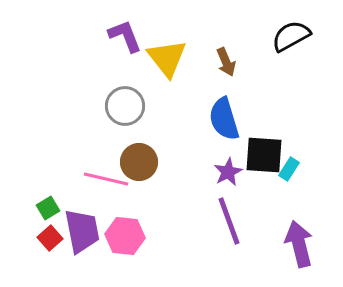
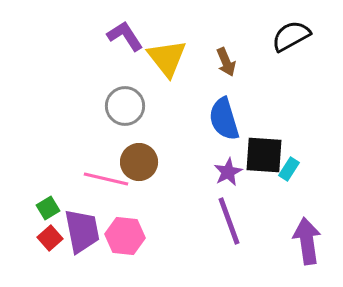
purple L-shape: rotated 12 degrees counterclockwise
purple arrow: moved 8 px right, 3 px up; rotated 6 degrees clockwise
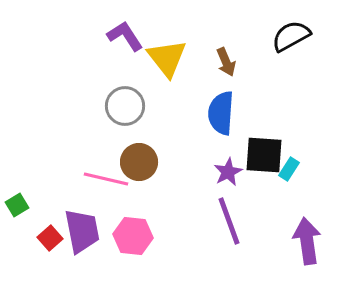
blue semicircle: moved 3 px left, 6 px up; rotated 21 degrees clockwise
green square: moved 31 px left, 3 px up
pink hexagon: moved 8 px right
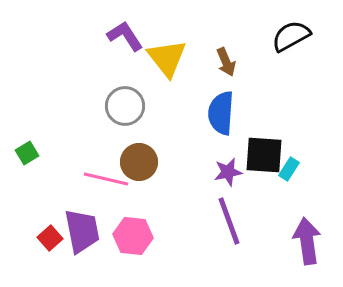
purple star: rotated 16 degrees clockwise
green square: moved 10 px right, 52 px up
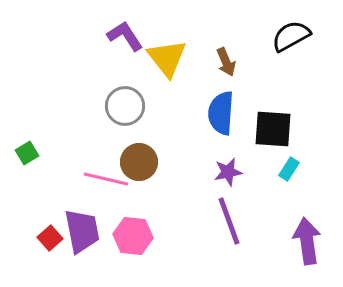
black square: moved 9 px right, 26 px up
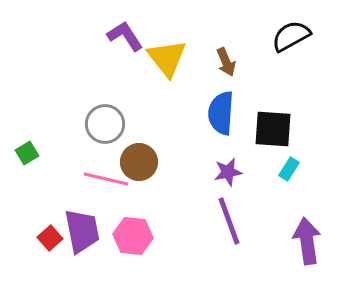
gray circle: moved 20 px left, 18 px down
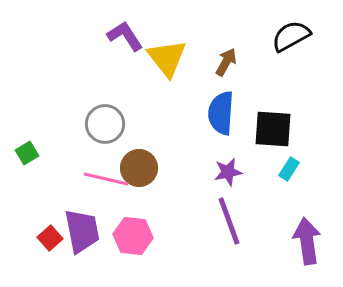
brown arrow: rotated 128 degrees counterclockwise
brown circle: moved 6 px down
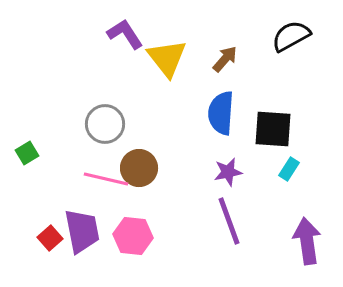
purple L-shape: moved 2 px up
brown arrow: moved 1 px left, 3 px up; rotated 12 degrees clockwise
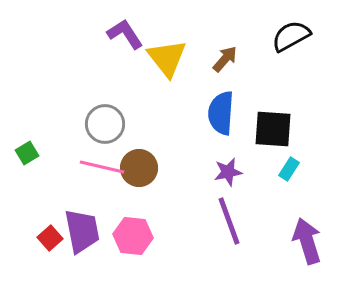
pink line: moved 4 px left, 12 px up
purple arrow: rotated 9 degrees counterclockwise
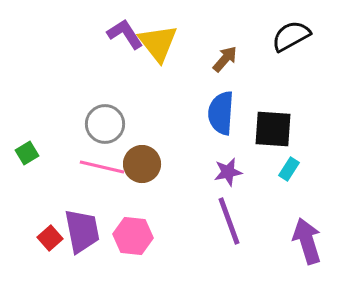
yellow triangle: moved 9 px left, 15 px up
brown circle: moved 3 px right, 4 px up
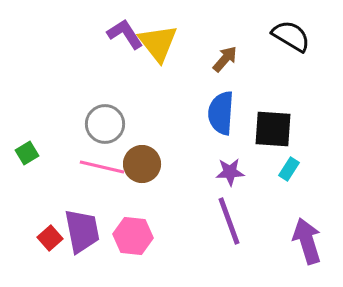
black semicircle: rotated 60 degrees clockwise
purple star: moved 2 px right; rotated 8 degrees clockwise
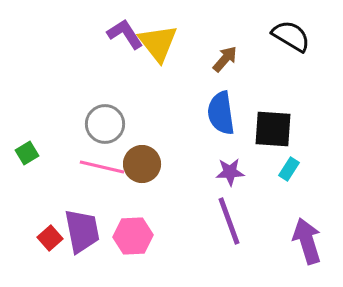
blue semicircle: rotated 12 degrees counterclockwise
pink hexagon: rotated 9 degrees counterclockwise
